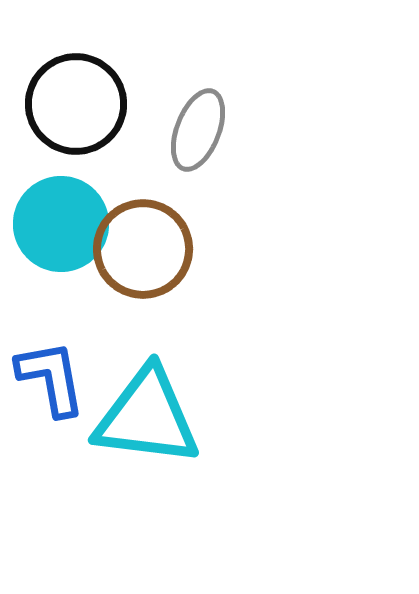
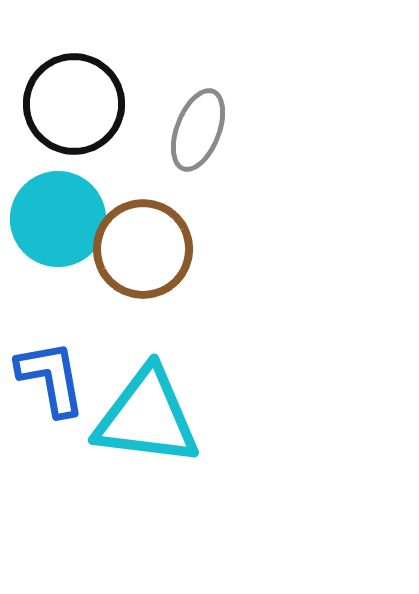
black circle: moved 2 px left
cyan circle: moved 3 px left, 5 px up
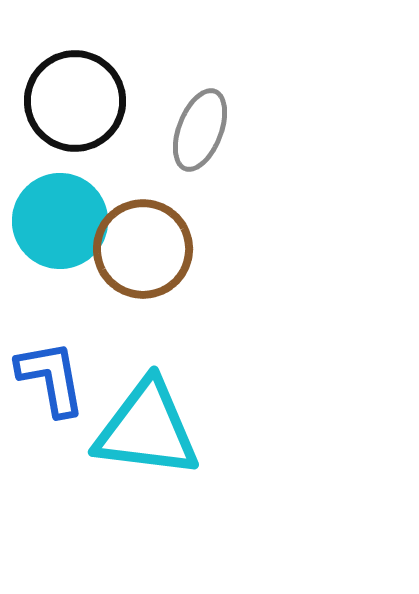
black circle: moved 1 px right, 3 px up
gray ellipse: moved 2 px right
cyan circle: moved 2 px right, 2 px down
cyan triangle: moved 12 px down
